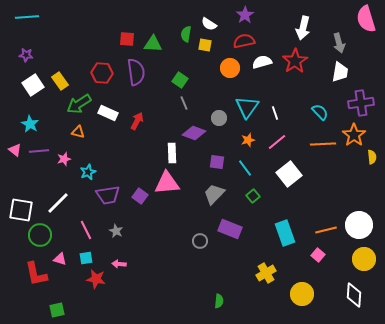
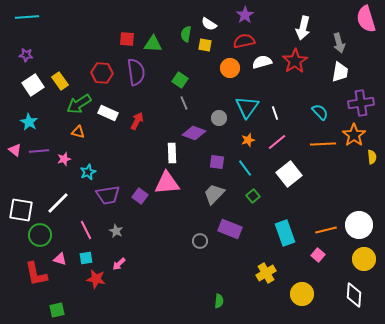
cyan star at (30, 124): moved 1 px left, 2 px up
pink arrow at (119, 264): rotated 48 degrees counterclockwise
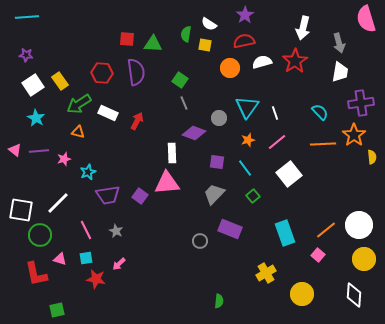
cyan star at (29, 122): moved 7 px right, 4 px up
orange line at (326, 230): rotated 25 degrees counterclockwise
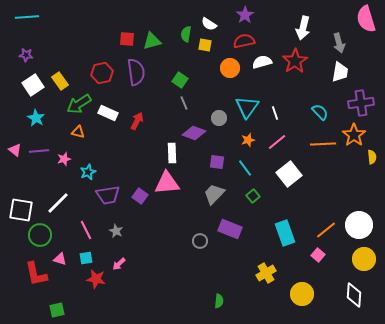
green triangle at (153, 44): moved 1 px left, 3 px up; rotated 18 degrees counterclockwise
red hexagon at (102, 73): rotated 15 degrees counterclockwise
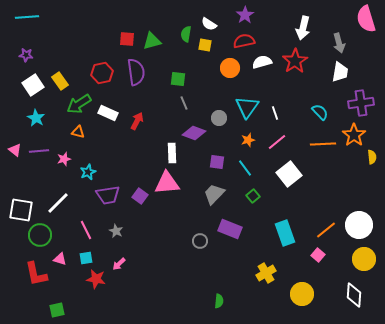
green square at (180, 80): moved 2 px left, 1 px up; rotated 28 degrees counterclockwise
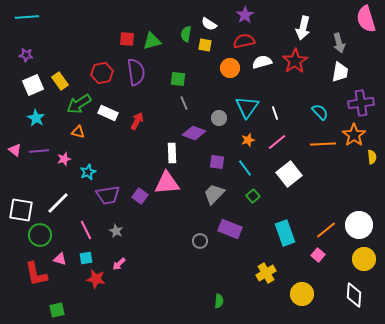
white square at (33, 85): rotated 10 degrees clockwise
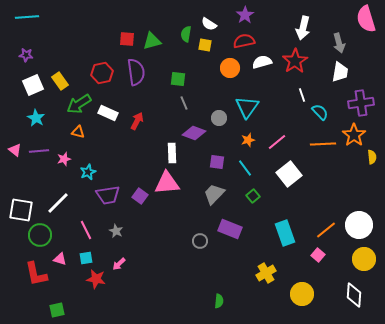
white line at (275, 113): moved 27 px right, 18 px up
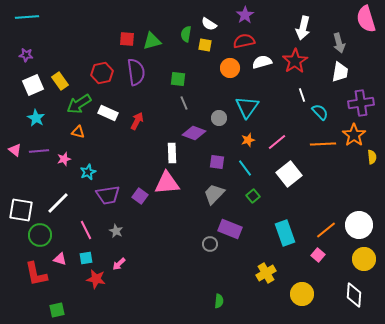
gray circle at (200, 241): moved 10 px right, 3 px down
